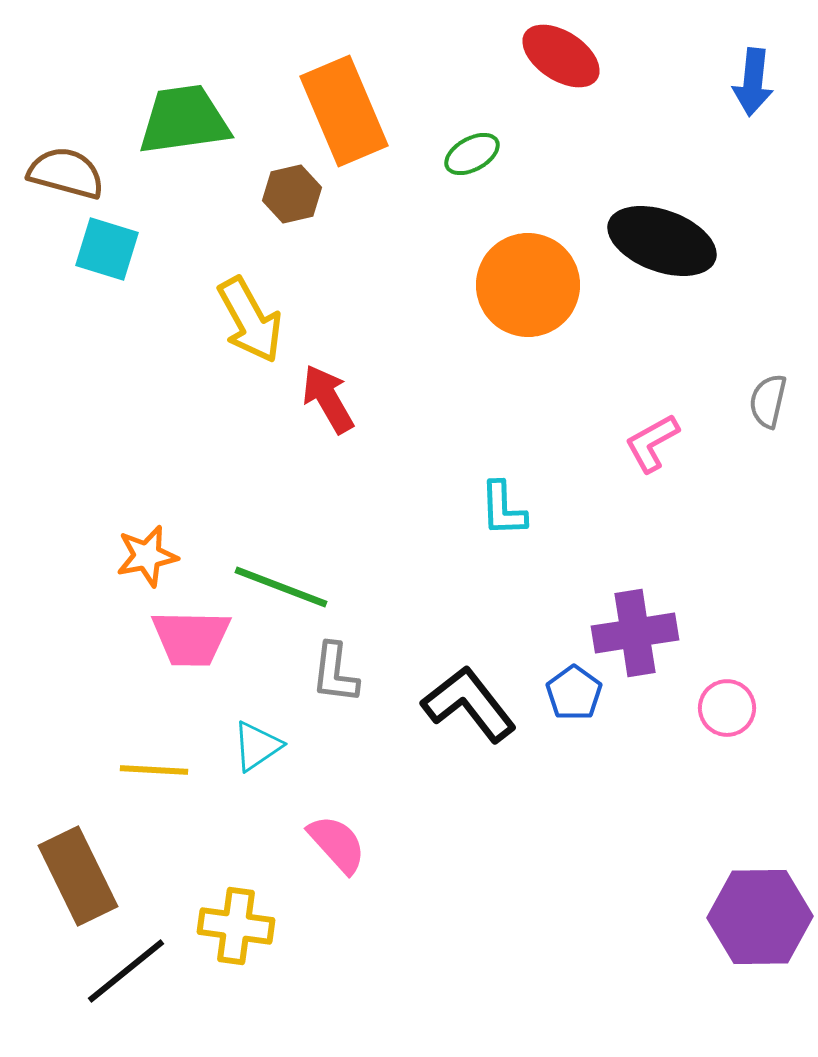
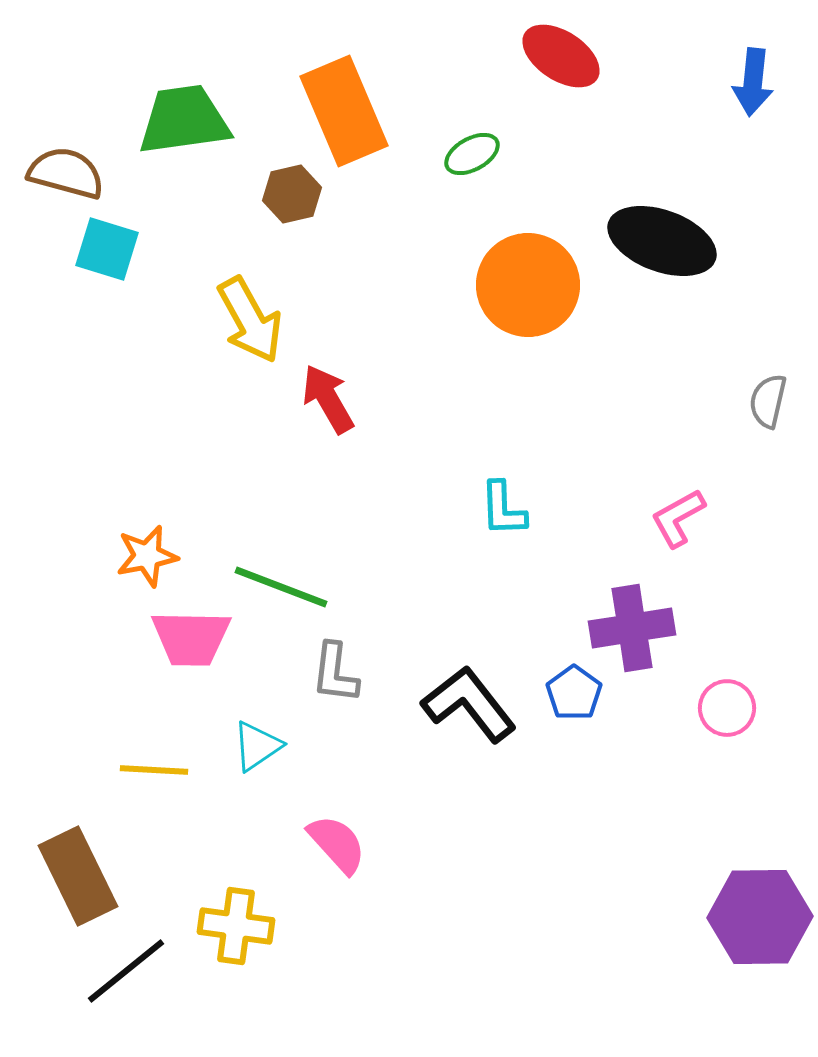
pink L-shape: moved 26 px right, 75 px down
purple cross: moved 3 px left, 5 px up
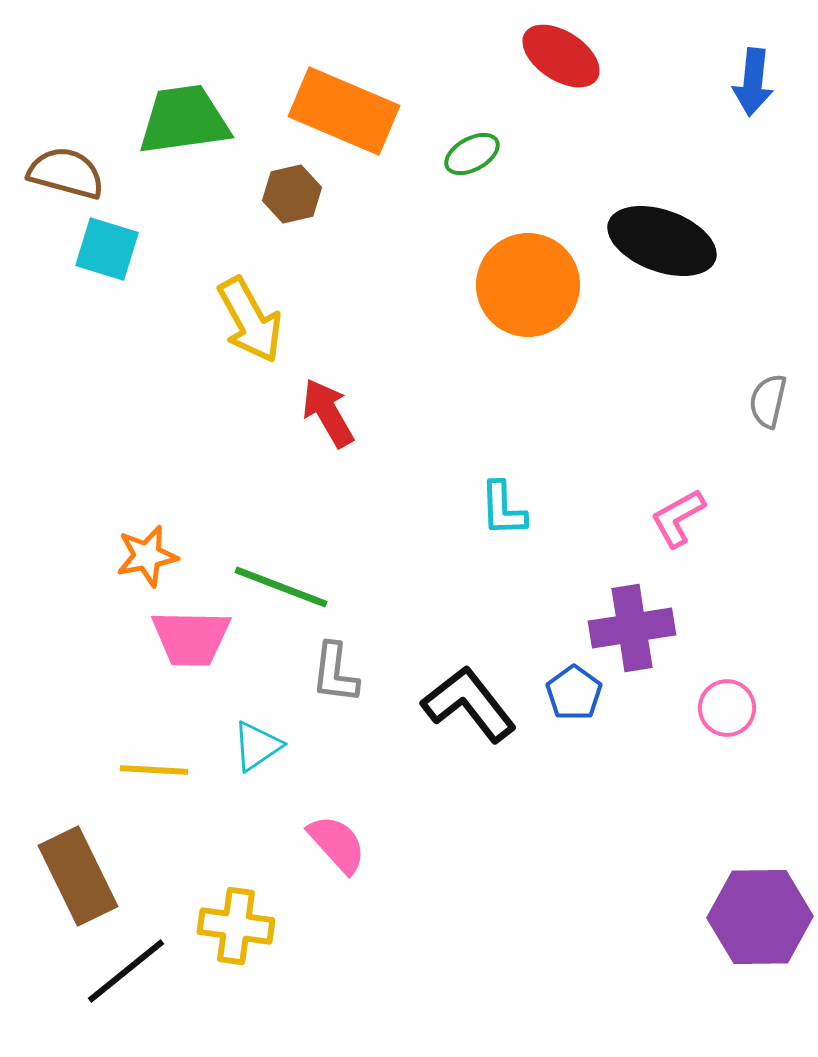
orange rectangle: rotated 44 degrees counterclockwise
red arrow: moved 14 px down
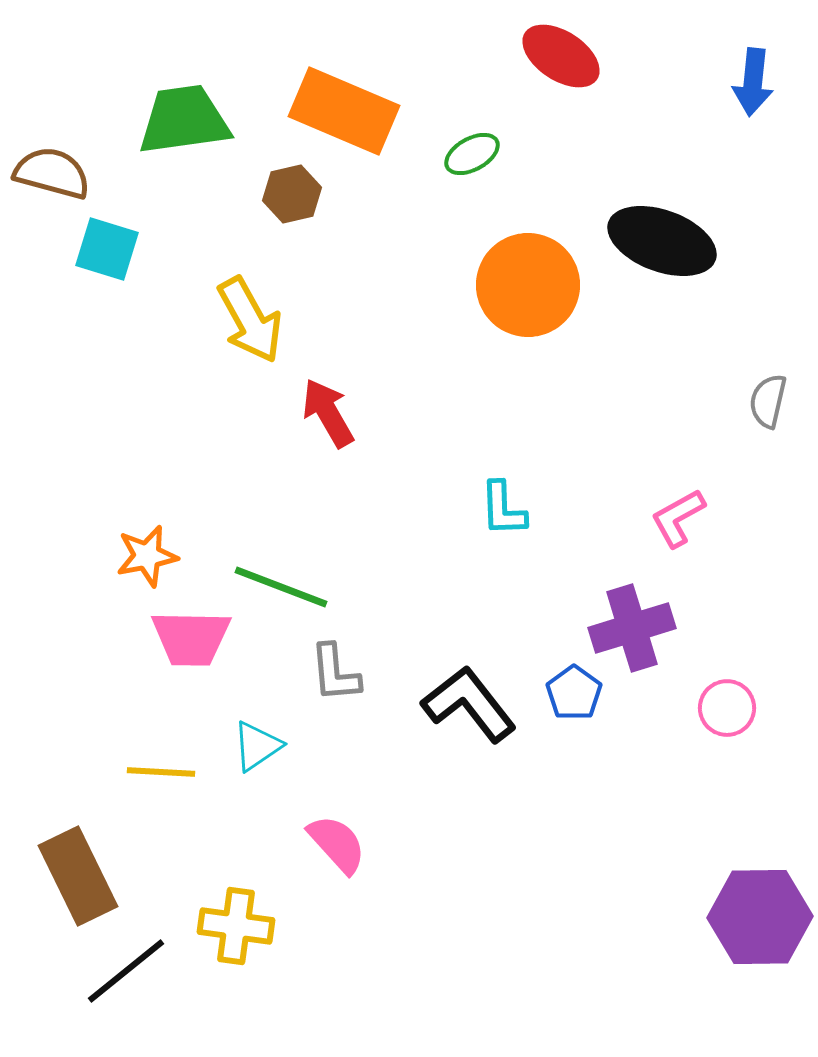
brown semicircle: moved 14 px left
purple cross: rotated 8 degrees counterclockwise
gray L-shape: rotated 12 degrees counterclockwise
yellow line: moved 7 px right, 2 px down
